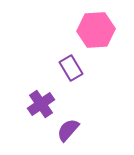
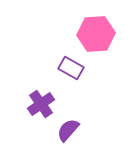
pink hexagon: moved 4 px down
purple rectangle: rotated 30 degrees counterclockwise
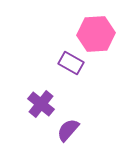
purple rectangle: moved 5 px up
purple cross: rotated 16 degrees counterclockwise
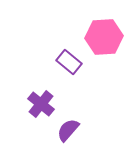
pink hexagon: moved 8 px right, 3 px down
purple rectangle: moved 2 px left, 1 px up; rotated 10 degrees clockwise
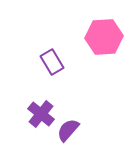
purple rectangle: moved 17 px left; rotated 20 degrees clockwise
purple cross: moved 10 px down
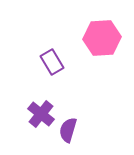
pink hexagon: moved 2 px left, 1 px down
purple semicircle: rotated 25 degrees counterclockwise
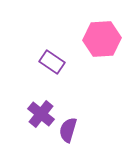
pink hexagon: moved 1 px down
purple rectangle: rotated 25 degrees counterclockwise
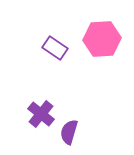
purple rectangle: moved 3 px right, 14 px up
purple semicircle: moved 1 px right, 2 px down
